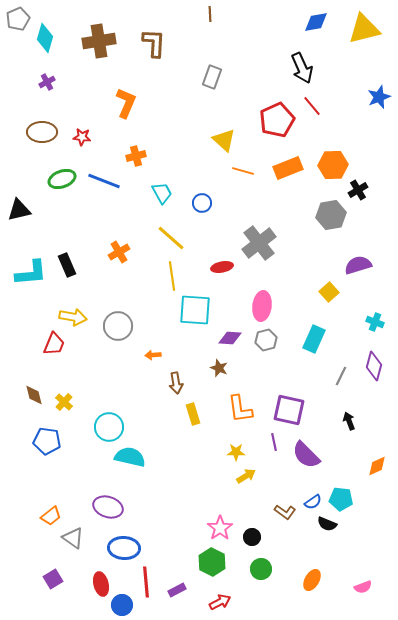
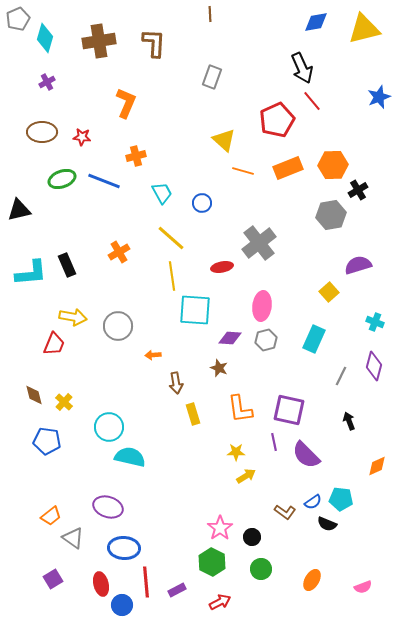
red line at (312, 106): moved 5 px up
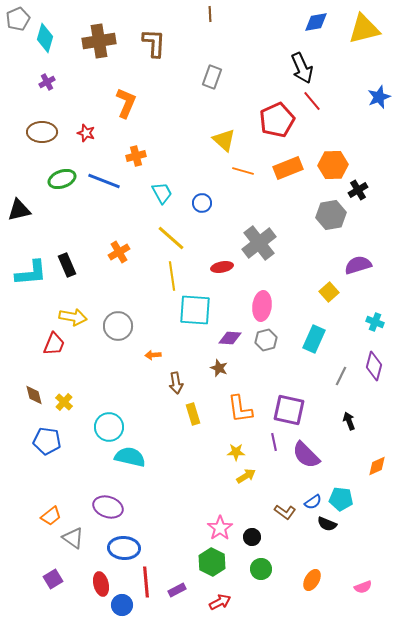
red star at (82, 137): moved 4 px right, 4 px up; rotated 12 degrees clockwise
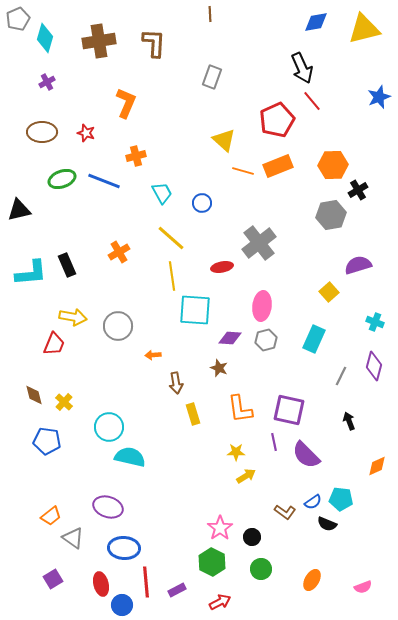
orange rectangle at (288, 168): moved 10 px left, 2 px up
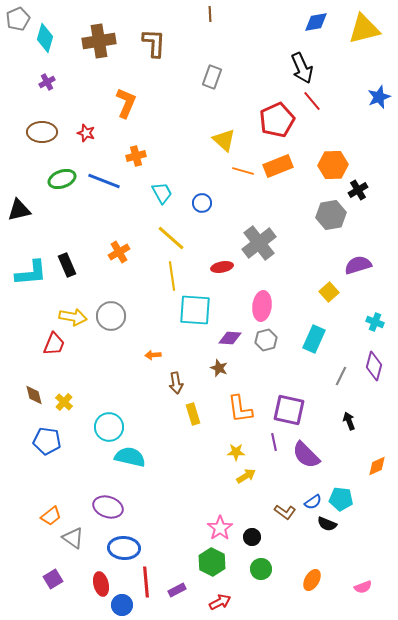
gray circle at (118, 326): moved 7 px left, 10 px up
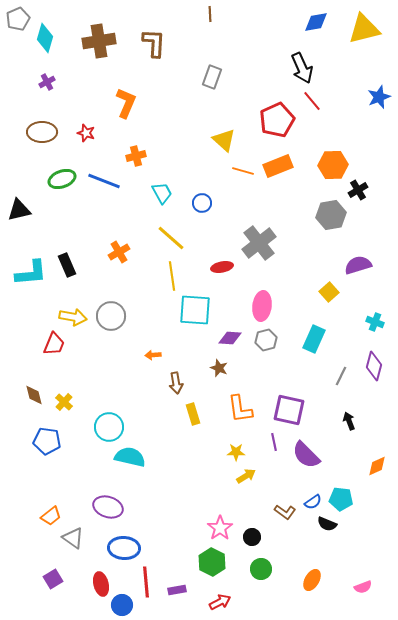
purple rectangle at (177, 590): rotated 18 degrees clockwise
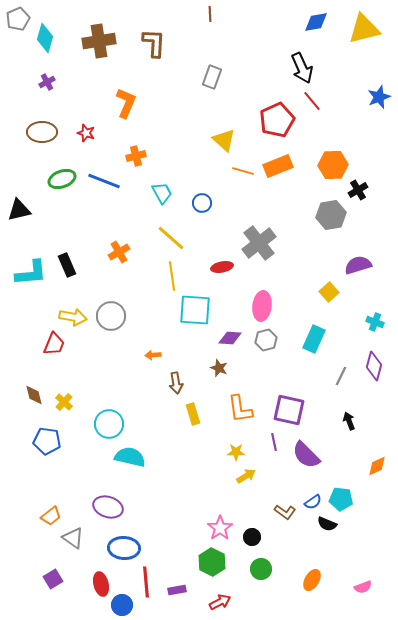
cyan circle at (109, 427): moved 3 px up
